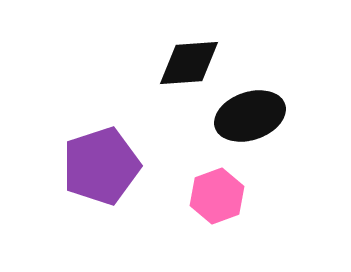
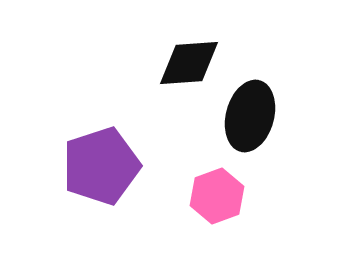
black ellipse: rotated 56 degrees counterclockwise
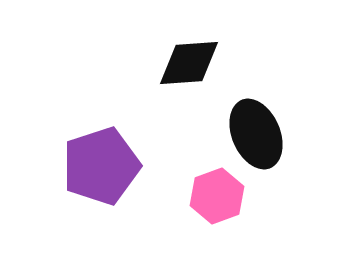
black ellipse: moved 6 px right, 18 px down; rotated 38 degrees counterclockwise
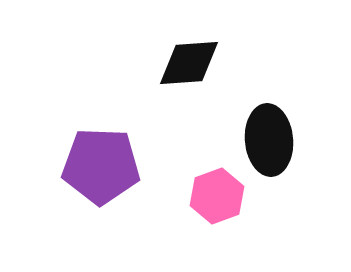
black ellipse: moved 13 px right, 6 px down; rotated 18 degrees clockwise
purple pentagon: rotated 20 degrees clockwise
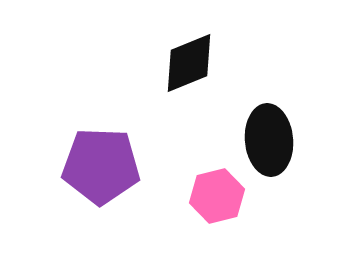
black diamond: rotated 18 degrees counterclockwise
pink hexagon: rotated 6 degrees clockwise
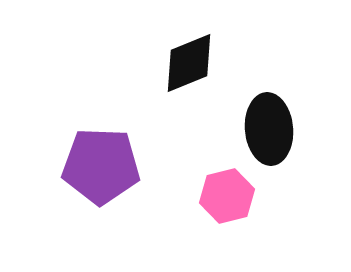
black ellipse: moved 11 px up
pink hexagon: moved 10 px right
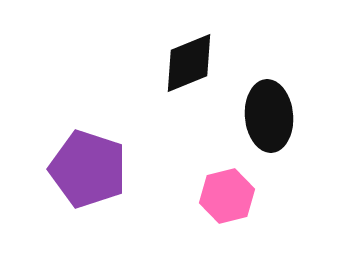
black ellipse: moved 13 px up
purple pentagon: moved 13 px left, 3 px down; rotated 16 degrees clockwise
